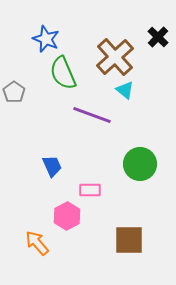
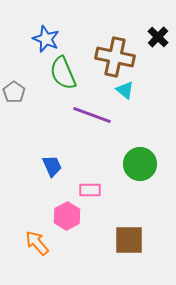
brown cross: rotated 36 degrees counterclockwise
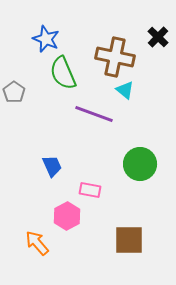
purple line: moved 2 px right, 1 px up
pink rectangle: rotated 10 degrees clockwise
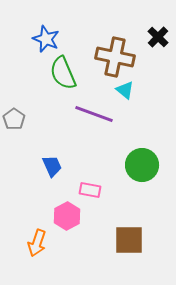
gray pentagon: moved 27 px down
green circle: moved 2 px right, 1 px down
orange arrow: rotated 120 degrees counterclockwise
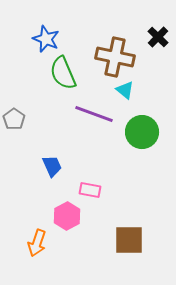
green circle: moved 33 px up
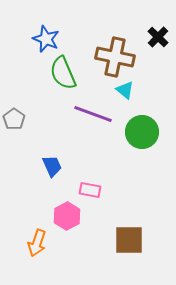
purple line: moved 1 px left
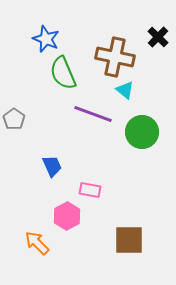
orange arrow: rotated 116 degrees clockwise
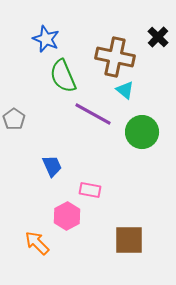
green semicircle: moved 3 px down
purple line: rotated 9 degrees clockwise
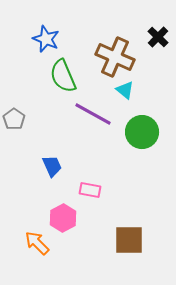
brown cross: rotated 12 degrees clockwise
pink hexagon: moved 4 px left, 2 px down
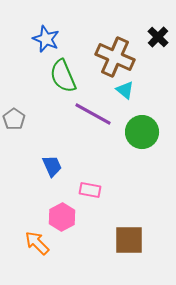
pink hexagon: moved 1 px left, 1 px up
